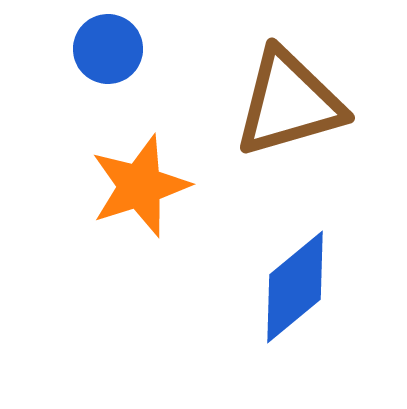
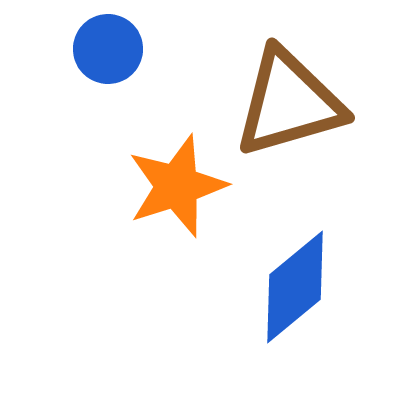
orange star: moved 37 px right
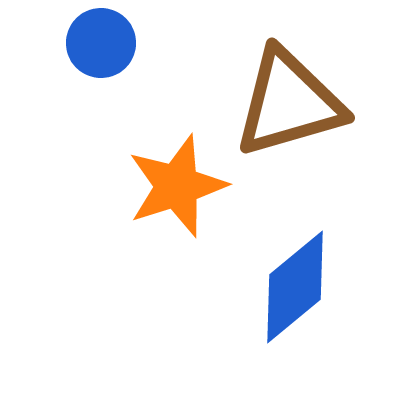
blue circle: moved 7 px left, 6 px up
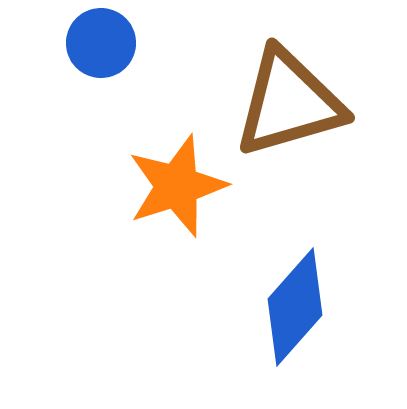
blue diamond: moved 20 px down; rotated 9 degrees counterclockwise
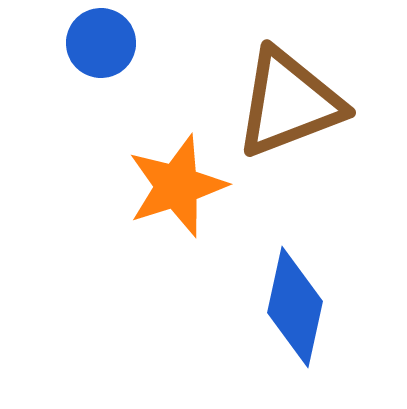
brown triangle: rotated 5 degrees counterclockwise
blue diamond: rotated 29 degrees counterclockwise
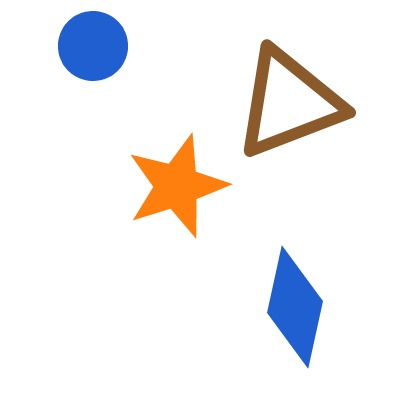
blue circle: moved 8 px left, 3 px down
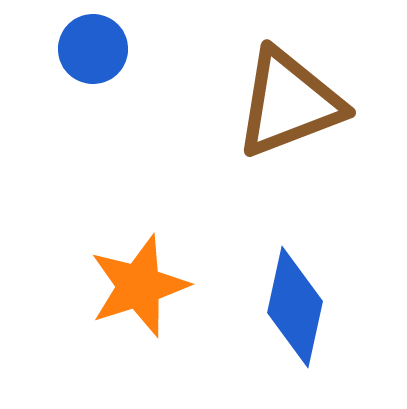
blue circle: moved 3 px down
orange star: moved 38 px left, 100 px down
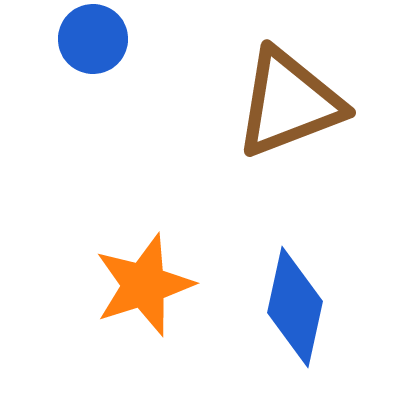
blue circle: moved 10 px up
orange star: moved 5 px right, 1 px up
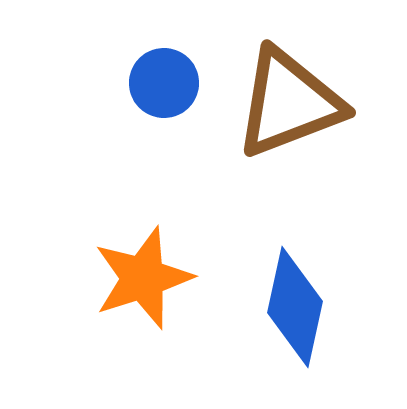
blue circle: moved 71 px right, 44 px down
orange star: moved 1 px left, 7 px up
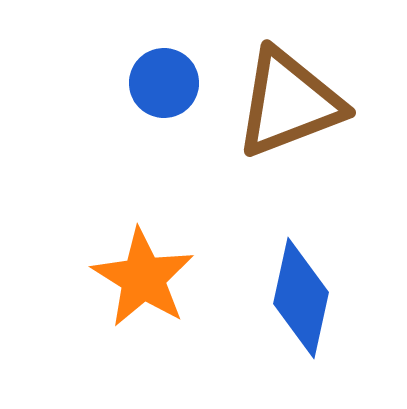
orange star: rotated 22 degrees counterclockwise
blue diamond: moved 6 px right, 9 px up
